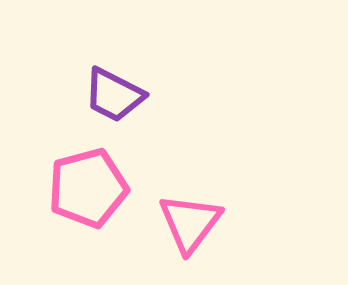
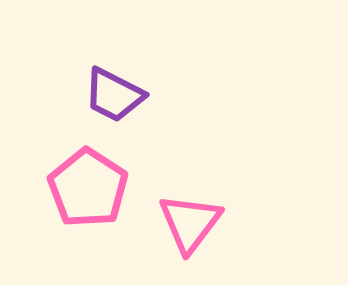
pink pentagon: rotated 24 degrees counterclockwise
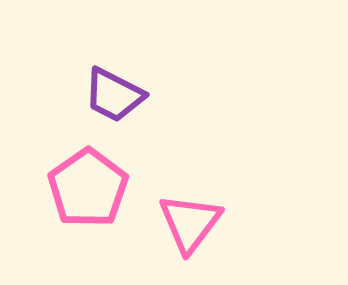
pink pentagon: rotated 4 degrees clockwise
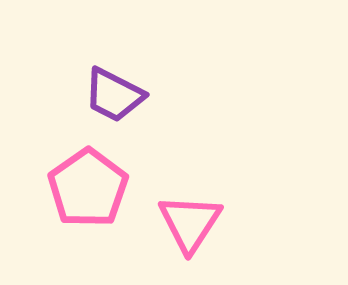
pink triangle: rotated 4 degrees counterclockwise
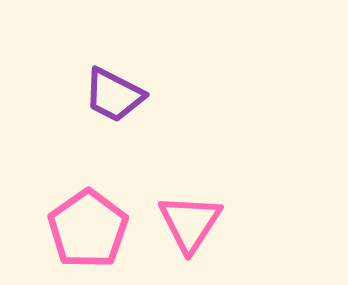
pink pentagon: moved 41 px down
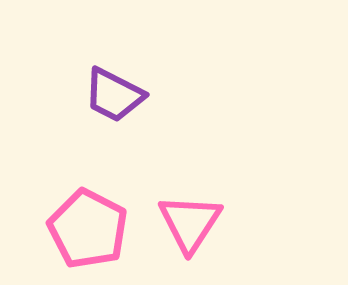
pink pentagon: rotated 10 degrees counterclockwise
